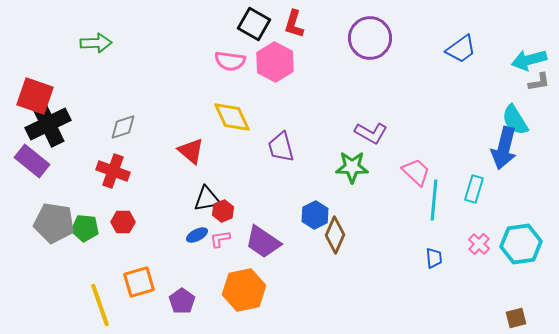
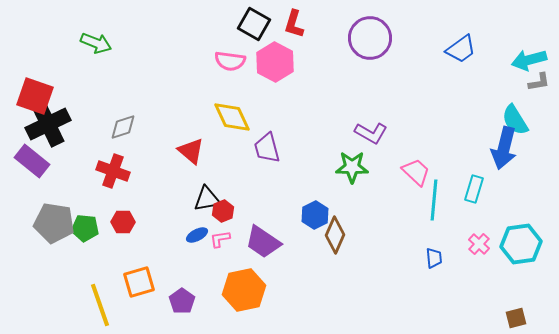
green arrow at (96, 43): rotated 24 degrees clockwise
purple trapezoid at (281, 147): moved 14 px left, 1 px down
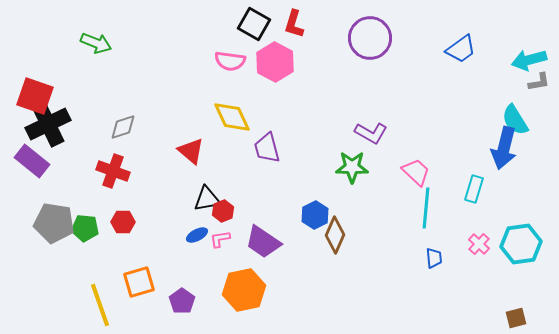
cyan line at (434, 200): moved 8 px left, 8 px down
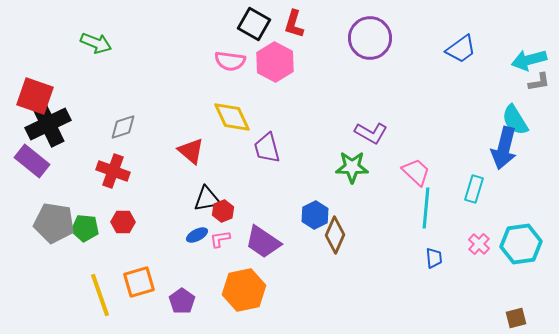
yellow line at (100, 305): moved 10 px up
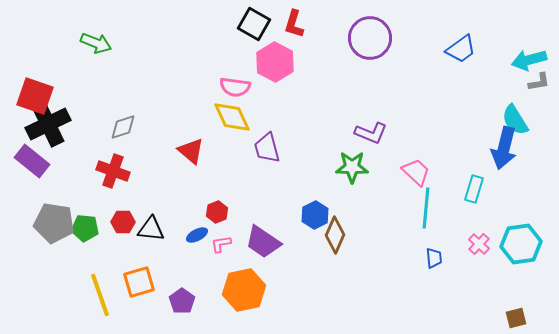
pink semicircle at (230, 61): moved 5 px right, 26 px down
purple L-shape at (371, 133): rotated 8 degrees counterclockwise
black triangle at (207, 199): moved 56 px left, 30 px down; rotated 16 degrees clockwise
red hexagon at (223, 211): moved 6 px left, 1 px down
pink L-shape at (220, 239): moved 1 px right, 5 px down
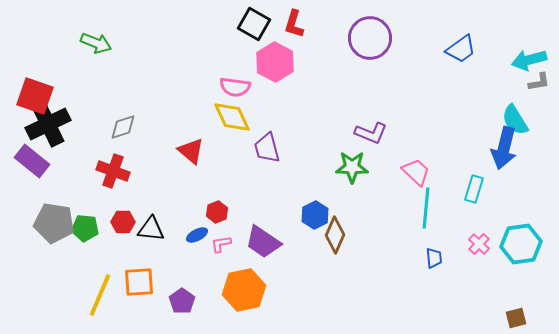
orange square at (139, 282): rotated 12 degrees clockwise
yellow line at (100, 295): rotated 42 degrees clockwise
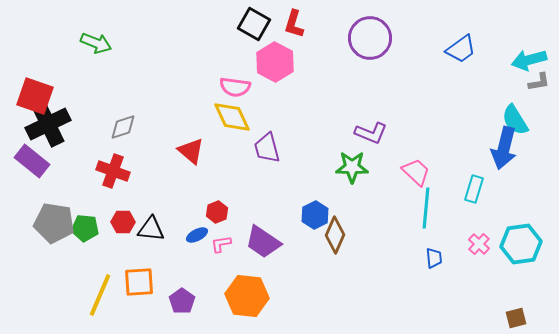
orange hexagon at (244, 290): moved 3 px right, 6 px down; rotated 18 degrees clockwise
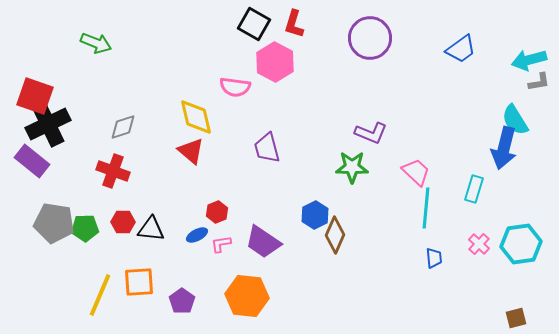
yellow diamond at (232, 117): moved 36 px left; rotated 12 degrees clockwise
green pentagon at (85, 228): rotated 8 degrees counterclockwise
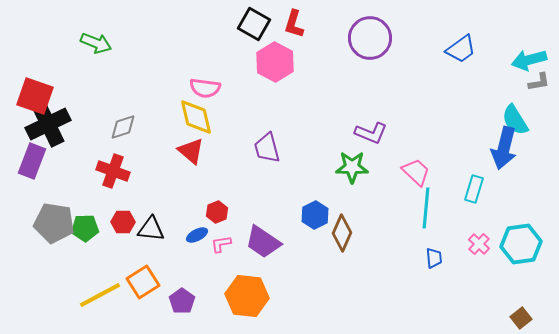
pink semicircle at (235, 87): moved 30 px left, 1 px down
purple rectangle at (32, 161): rotated 72 degrees clockwise
brown diamond at (335, 235): moved 7 px right, 2 px up
orange square at (139, 282): moved 4 px right; rotated 28 degrees counterclockwise
yellow line at (100, 295): rotated 39 degrees clockwise
brown square at (516, 318): moved 5 px right; rotated 25 degrees counterclockwise
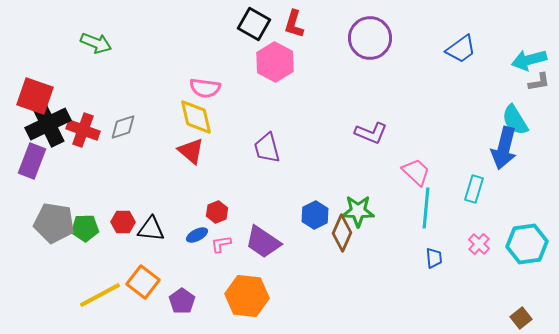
green star at (352, 167): moved 6 px right, 44 px down
red cross at (113, 171): moved 30 px left, 41 px up
cyan hexagon at (521, 244): moved 6 px right
orange square at (143, 282): rotated 20 degrees counterclockwise
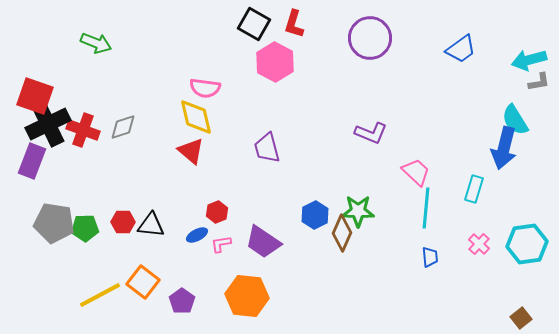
black triangle at (151, 229): moved 4 px up
blue trapezoid at (434, 258): moved 4 px left, 1 px up
